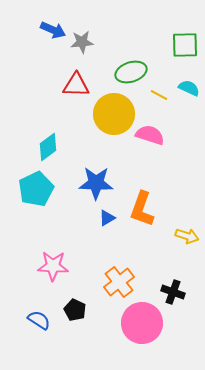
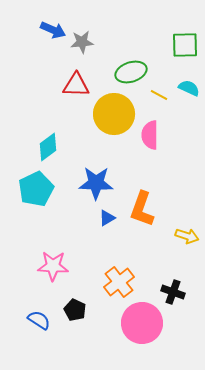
pink semicircle: rotated 108 degrees counterclockwise
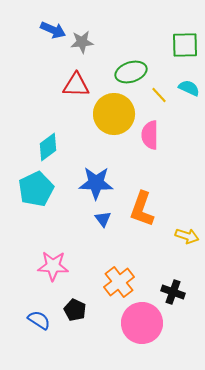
yellow line: rotated 18 degrees clockwise
blue triangle: moved 4 px left, 1 px down; rotated 36 degrees counterclockwise
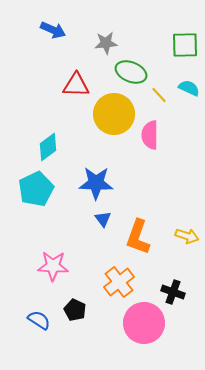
gray star: moved 24 px right, 1 px down
green ellipse: rotated 40 degrees clockwise
orange L-shape: moved 4 px left, 28 px down
pink circle: moved 2 px right
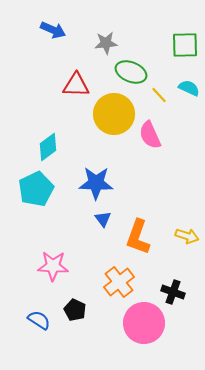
pink semicircle: rotated 24 degrees counterclockwise
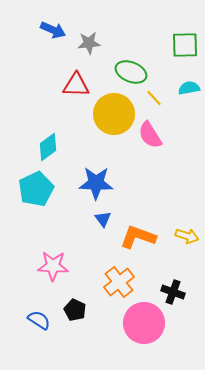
gray star: moved 17 px left
cyan semicircle: rotated 35 degrees counterclockwise
yellow line: moved 5 px left, 3 px down
pink semicircle: rotated 8 degrees counterclockwise
orange L-shape: rotated 90 degrees clockwise
